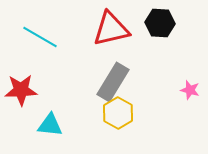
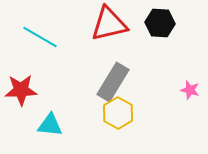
red triangle: moved 2 px left, 5 px up
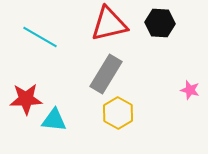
gray rectangle: moved 7 px left, 8 px up
red star: moved 5 px right, 9 px down
cyan triangle: moved 4 px right, 5 px up
